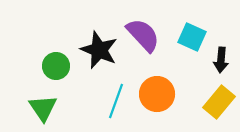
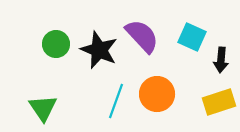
purple semicircle: moved 1 px left, 1 px down
green circle: moved 22 px up
yellow rectangle: rotated 32 degrees clockwise
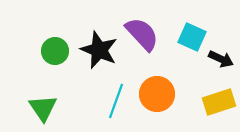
purple semicircle: moved 2 px up
green circle: moved 1 px left, 7 px down
black arrow: moved 1 px up; rotated 70 degrees counterclockwise
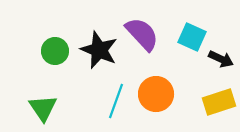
orange circle: moved 1 px left
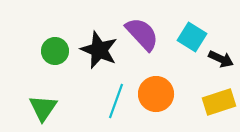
cyan square: rotated 8 degrees clockwise
green triangle: rotated 8 degrees clockwise
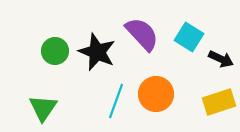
cyan square: moved 3 px left
black star: moved 2 px left, 2 px down
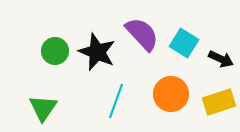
cyan square: moved 5 px left, 6 px down
orange circle: moved 15 px right
